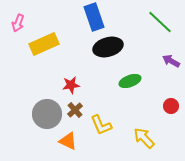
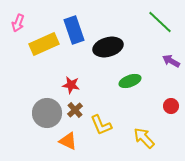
blue rectangle: moved 20 px left, 13 px down
red star: rotated 18 degrees clockwise
gray circle: moved 1 px up
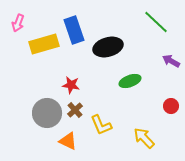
green line: moved 4 px left
yellow rectangle: rotated 8 degrees clockwise
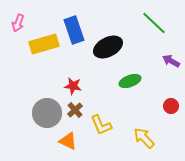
green line: moved 2 px left, 1 px down
black ellipse: rotated 12 degrees counterclockwise
red star: moved 2 px right, 1 px down
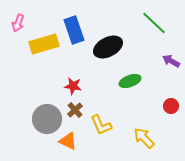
gray circle: moved 6 px down
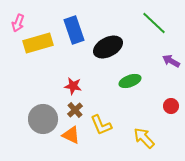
yellow rectangle: moved 6 px left, 1 px up
gray circle: moved 4 px left
orange triangle: moved 3 px right, 6 px up
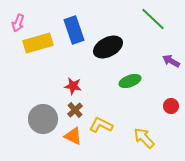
green line: moved 1 px left, 4 px up
yellow L-shape: rotated 140 degrees clockwise
orange triangle: moved 2 px right, 1 px down
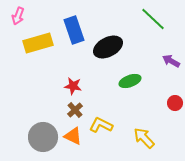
pink arrow: moved 7 px up
red circle: moved 4 px right, 3 px up
gray circle: moved 18 px down
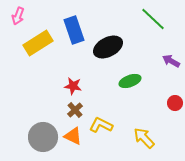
yellow rectangle: rotated 16 degrees counterclockwise
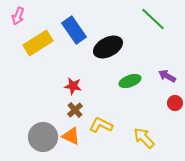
blue rectangle: rotated 16 degrees counterclockwise
purple arrow: moved 4 px left, 15 px down
orange triangle: moved 2 px left
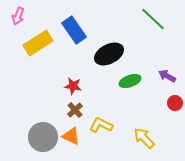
black ellipse: moved 1 px right, 7 px down
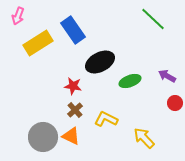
blue rectangle: moved 1 px left
black ellipse: moved 9 px left, 8 px down
yellow L-shape: moved 5 px right, 6 px up
